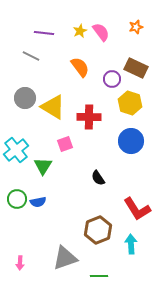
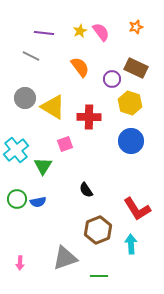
black semicircle: moved 12 px left, 12 px down
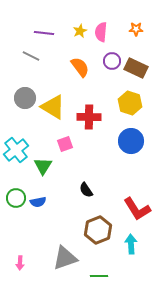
orange star: moved 2 px down; rotated 16 degrees clockwise
pink semicircle: rotated 138 degrees counterclockwise
purple circle: moved 18 px up
green circle: moved 1 px left, 1 px up
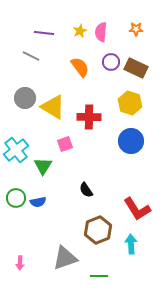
purple circle: moved 1 px left, 1 px down
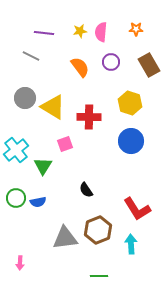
yellow star: rotated 16 degrees clockwise
brown rectangle: moved 13 px right, 3 px up; rotated 35 degrees clockwise
gray triangle: moved 20 px up; rotated 12 degrees clockwise
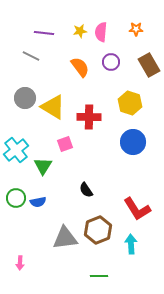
blue circle: moved 2 px right, 1 px down
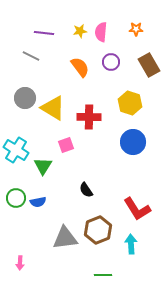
yellow triangle: moved 1 px down
pink square: moved 1 px right, 1 px down
cyan cross: rotated 20 degrees counterclockwise
green line: moved 4 px right, 1 px up
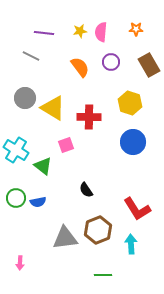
green triangle: rotated 24 degrees counterclockwise
